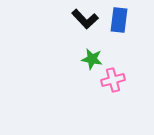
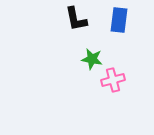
black L-shape: moved 9 px left; rotated 32 degrees clockwise
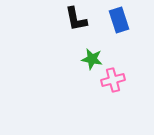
blue rectangle: rotated 25 degrees counterclockwise
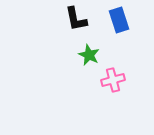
green star: moved 3 px left, 4 px up; rotated 15 degrees clockwise
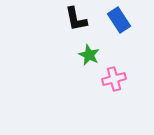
blue rectangle: rotated 15 degrees counterclockwise
pink cross: moved 1 px right, 1 px up
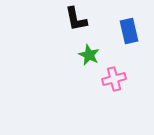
blue rectangle: moved 10 px right, 11 px down; rotated 20 degrees clockwise
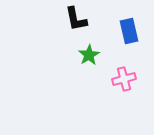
green star: rotated 15 degrees clockwise
pink cross: moved 10 px right
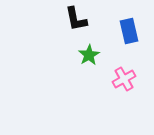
pink cross: rotated 15 degrees counterclockwise
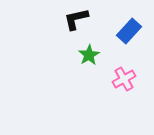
black L-shape: rotated 88 degrees clockwise
blue rectangle: rotated 55 degrees clockwise
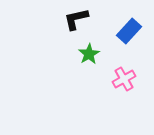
green star: moved 1 px up
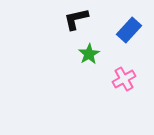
blue rectangle: moved 1 px up
